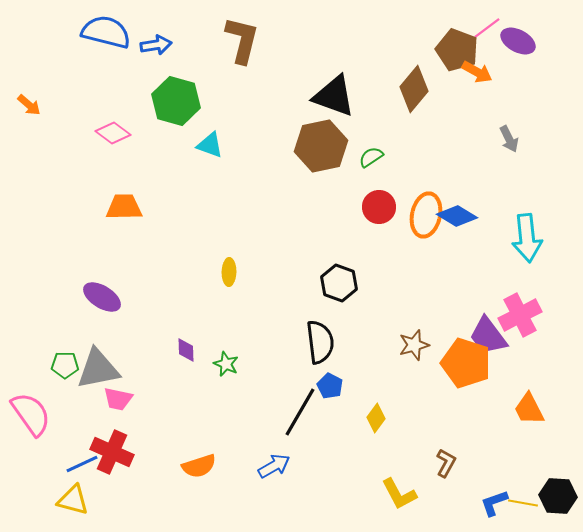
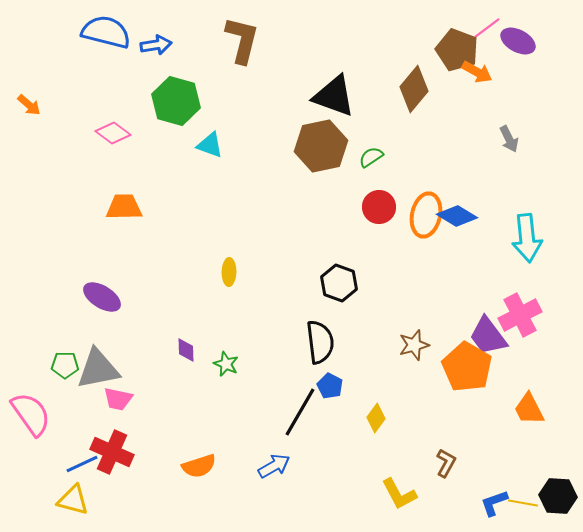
orange pentagon at (466, 363): moved 1 px right, 4 px down; rotated 12 degrees clockwise
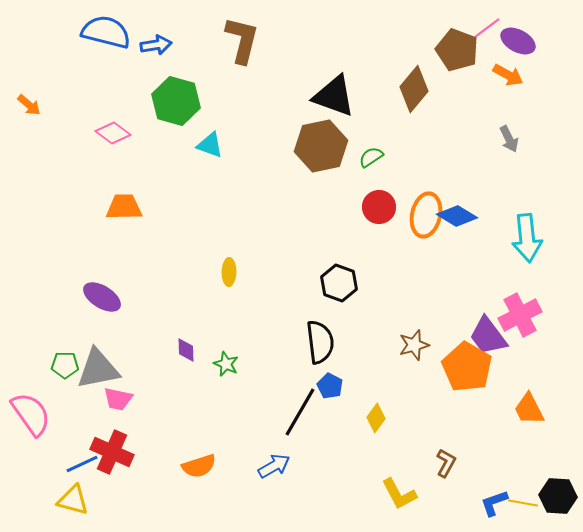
orange arrow at (477, 72): moved 31 px right, 3 px down
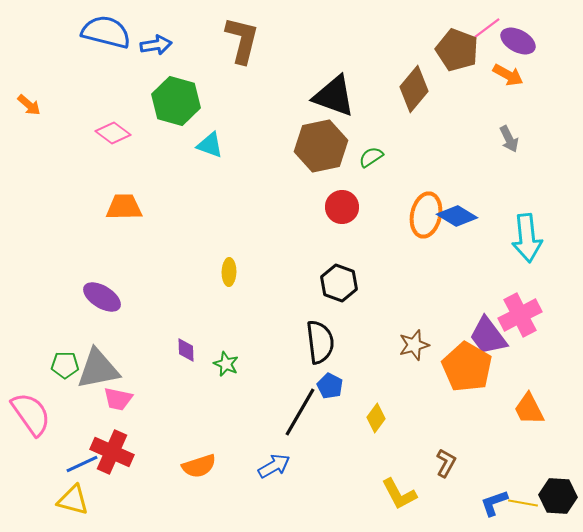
red circle at (379, 207): moved 37 px left
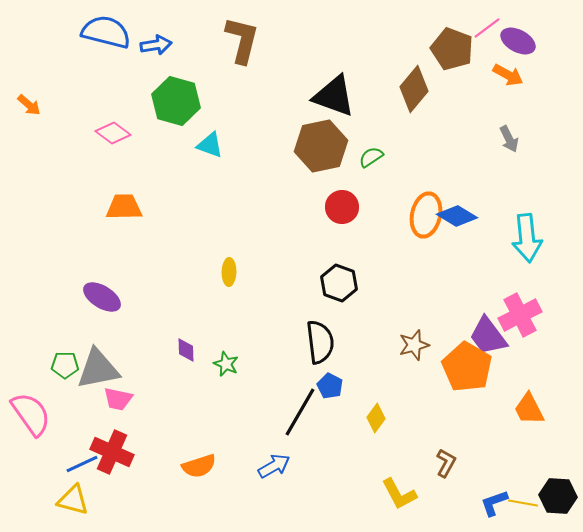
brown pentagon at (457, 50): moved 5 px left, 1 px up
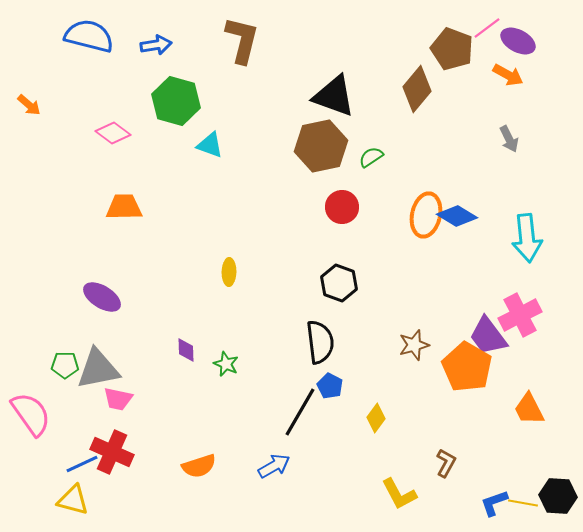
blue semicircle at (106, 32): moved 17 px left, 4 px down
brown diamond at (414, 89): moved 3 px right
